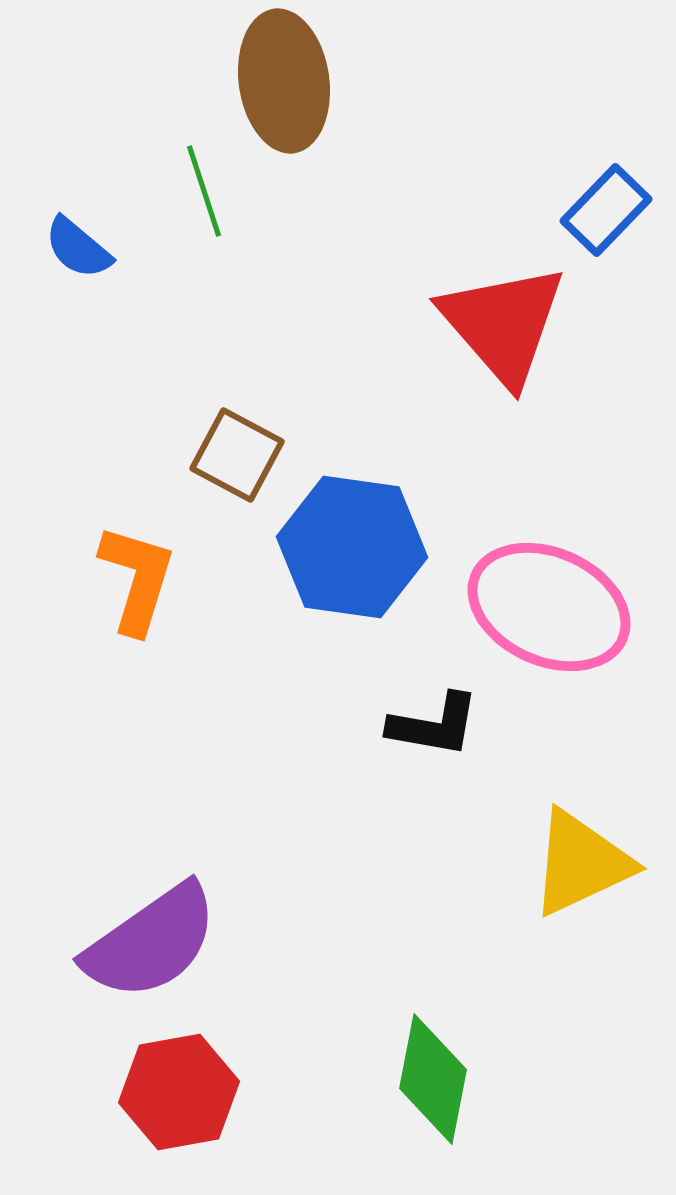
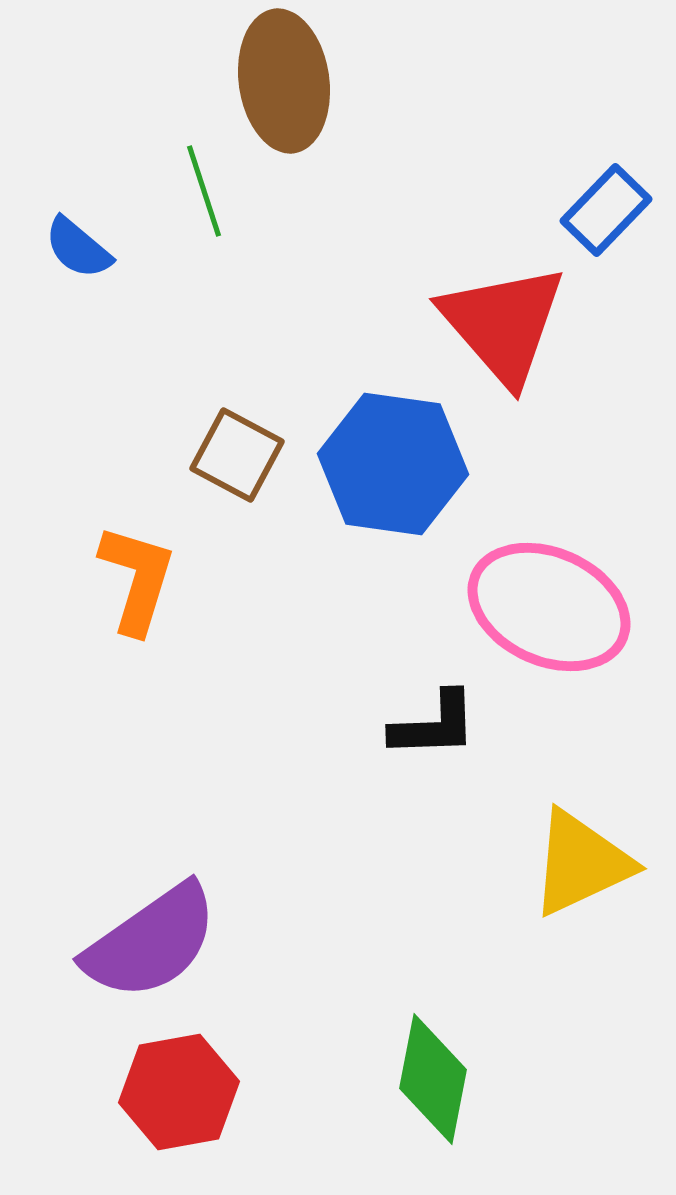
blue hexagon: moved 41 px right, 83 px up
black L-shape: rotated 12 degrees counterclockwise
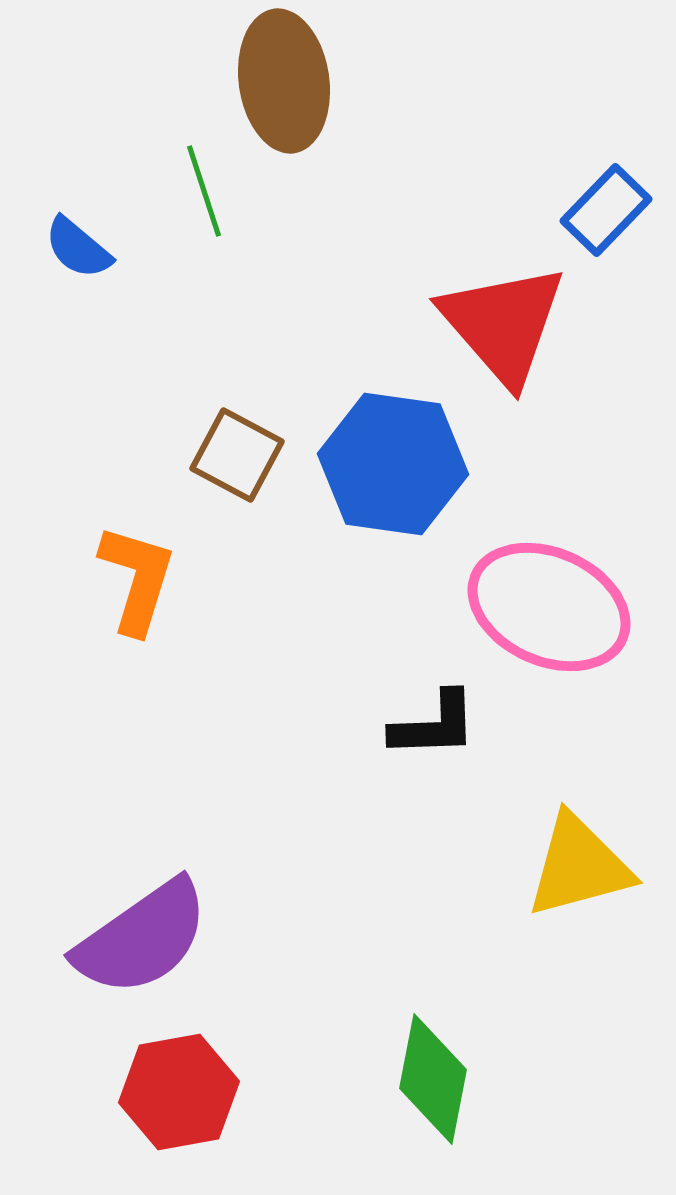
yellow triangle: moved 2 px left, 3 px down; rotated 10 degrees clockwise
purple semicircle: moved 9 px left, 4 px up
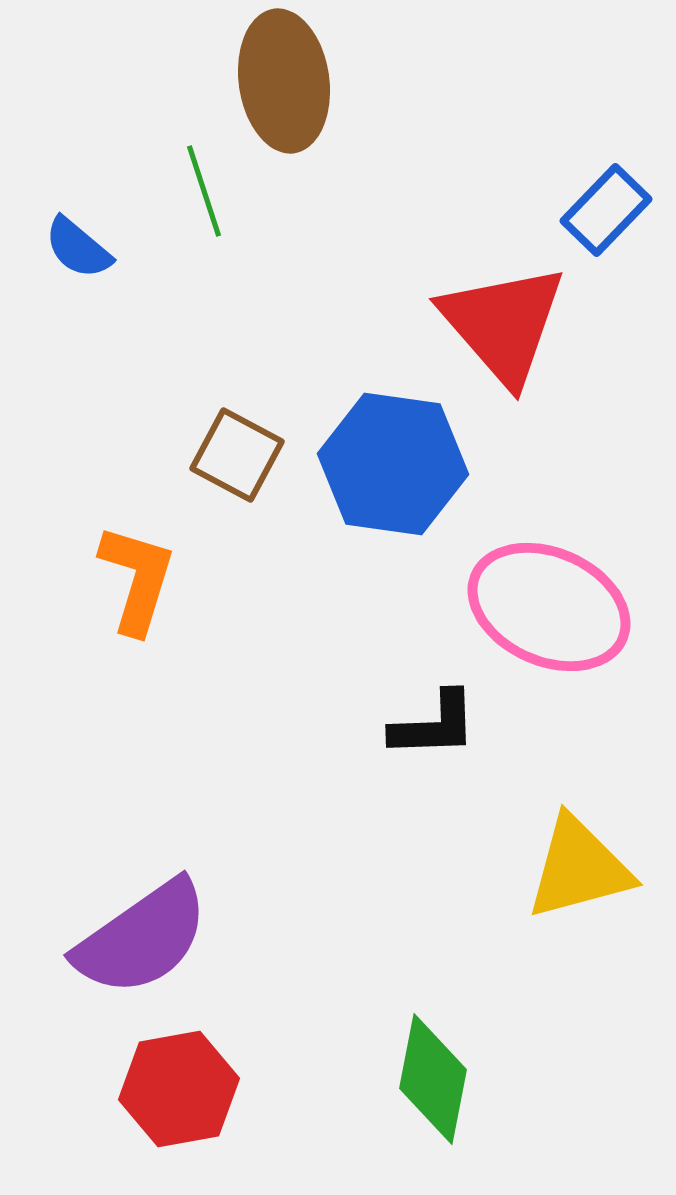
yellow triangle: moved 2 px down
red hexagon: moved 3 px up
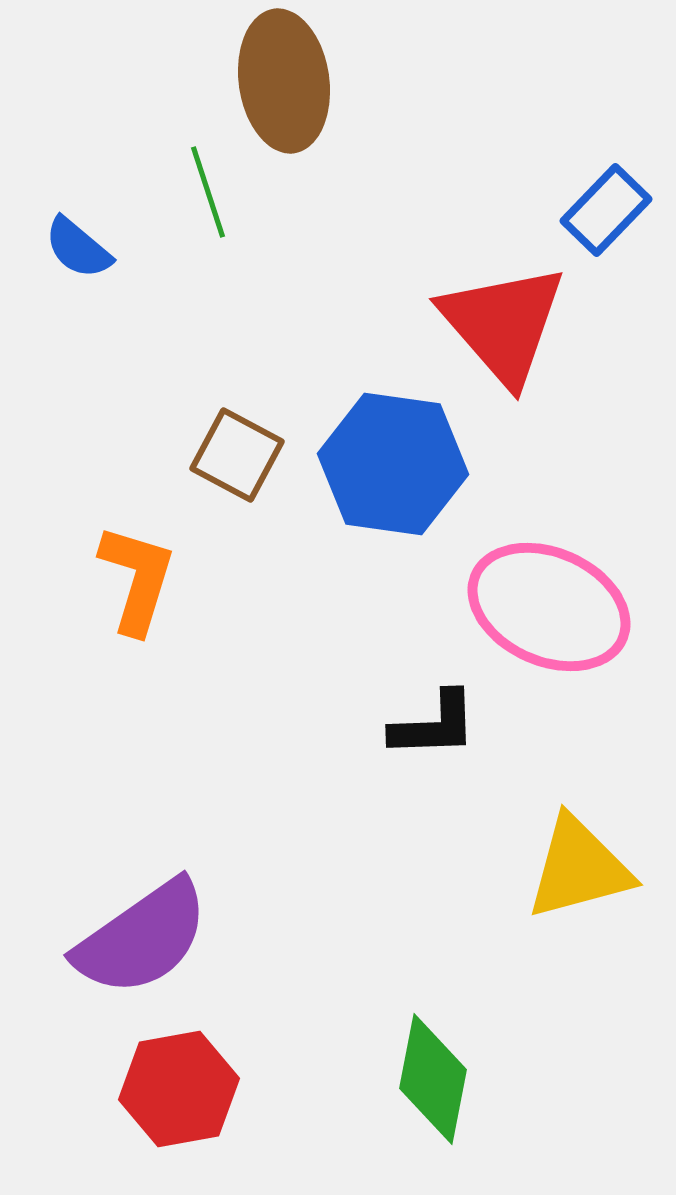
green line: moved 4 px right, 1 px down
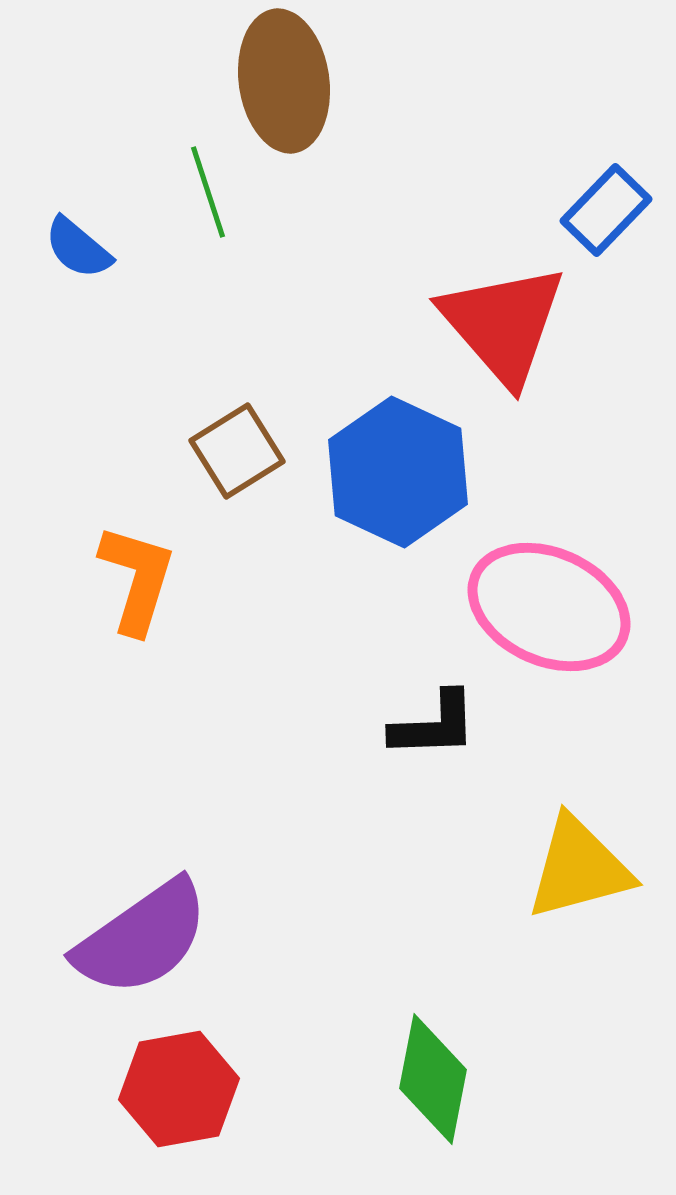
brown square: moved 4 px up; rotated 30 degrees clockwise
blue hexagon: moved 5 px right, 8 px down; rotated 17 degrees clockwise
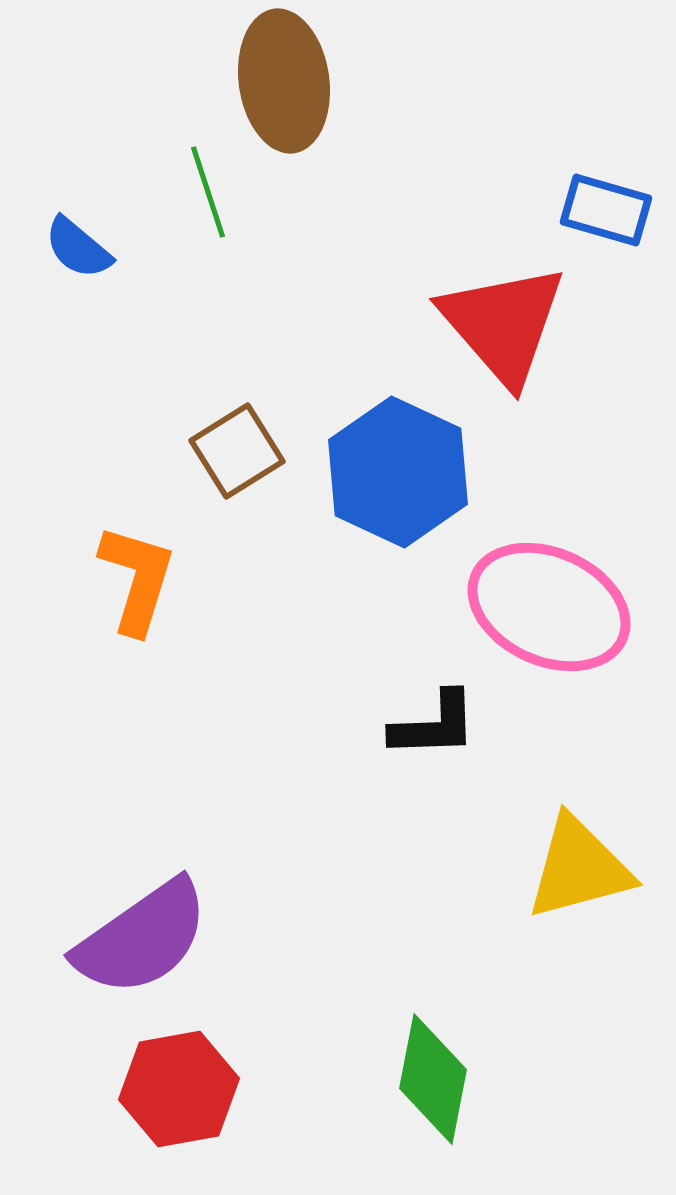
blue rectangle: rotated 62 degrees clockwise
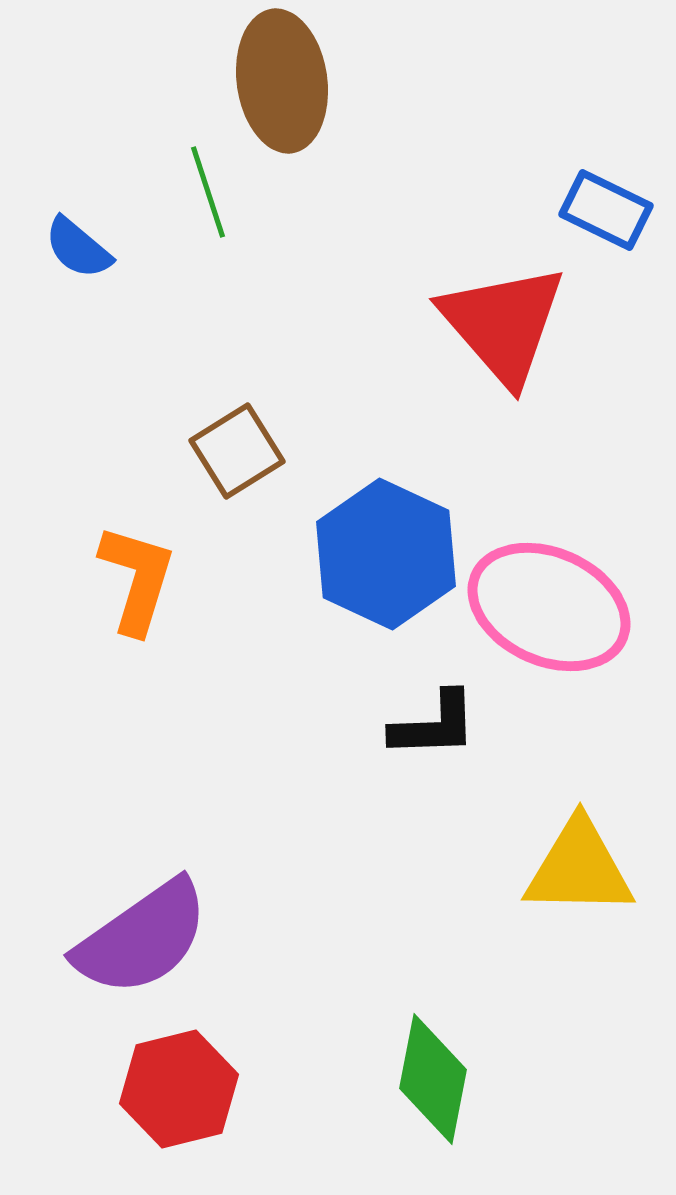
brown ellipse: moved 2 px left
blue rectangle: rotated 10 degrees clockwise
blue hexagon: moved 12 px left, 82 px down
yellow triangle: rotated 16 degrees clockwise
red hexagon: rotated 4 degrees counterclockwise
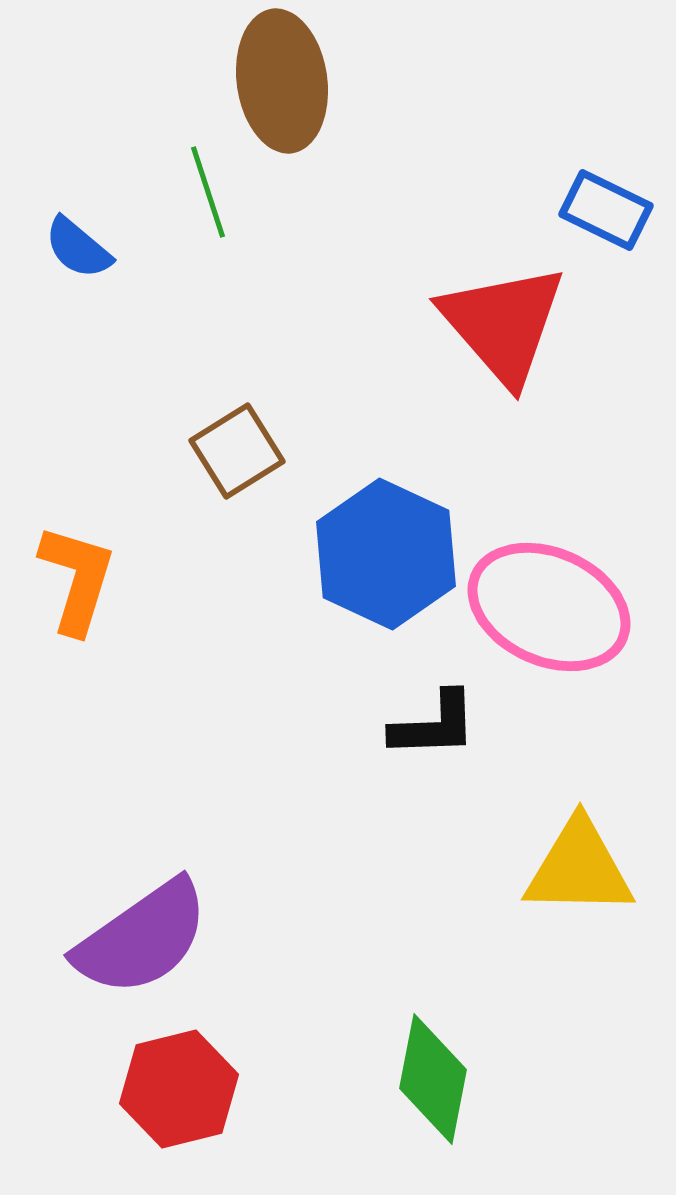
orange L-shape: moved 60 px left
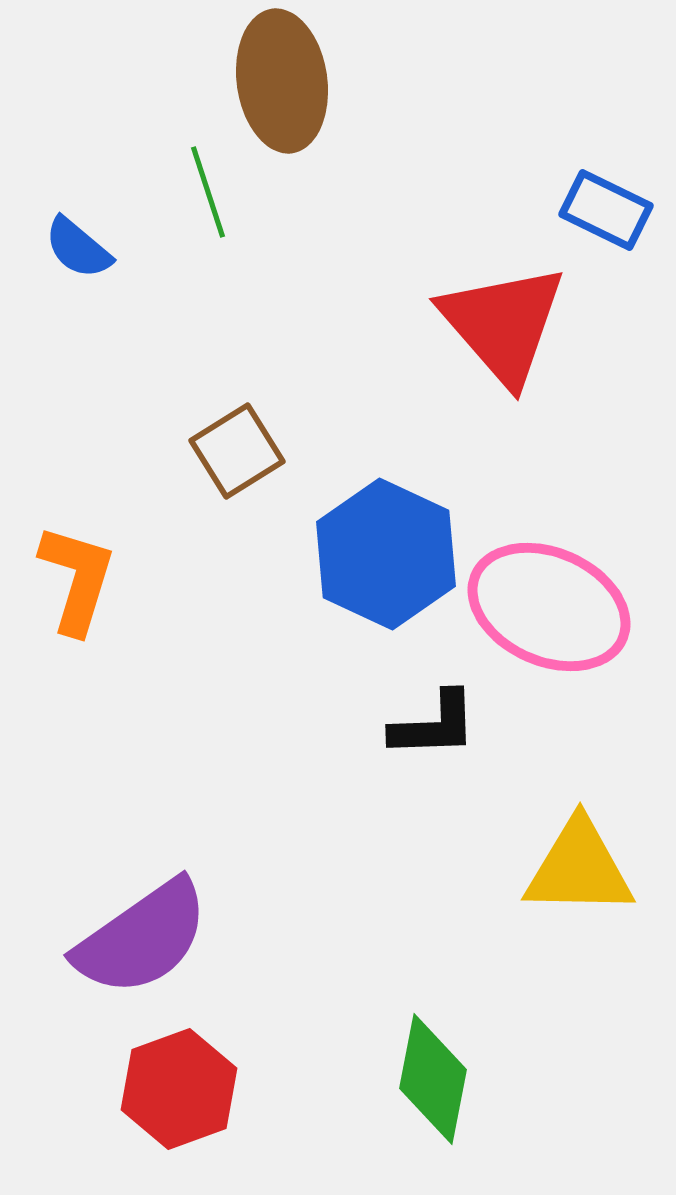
red hexagon: rotated 6 degrees counterclockwise
